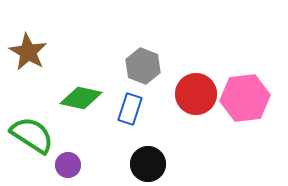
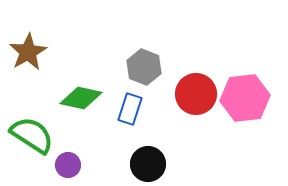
brown star: rotated 12 degrees clockwise
gray hexagon: moved 1 px right, 1 px down
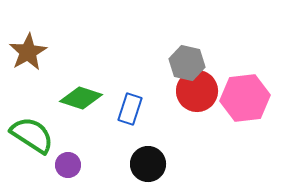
gray hexagon: moved 43 px right, 4 px up; rotated 8 degrees counterclockwise
red circle: moved 1 px right, 3 px up
green diamond: rotated 6 degrees clockwise
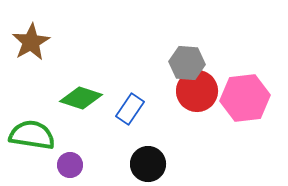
brown star: moved 3 px right, 10 px up
gray hexagon: rotated 8 degrees counterclockwise
blue rectangle: rotated 16 degrees clockwise
green semicircle: rotated 24 degrees counterclockwise
purple circle: moved 2 px right
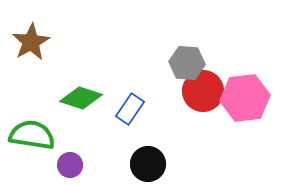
red circle: moved 6 px right
